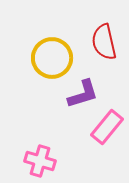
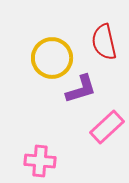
purple L-shape: moved 2 px left, 5 px up
pink rectangle: rotated 8 degrees clockwise
pink cross: rotated 12 degrees counterclockwise
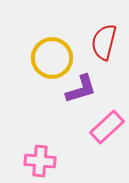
red semicircle: rotated 27 degrees clockwise
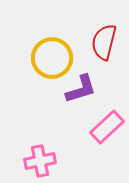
pink cross: rotated 16 degrees counterclockwise
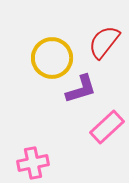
red semicircle: rotated 24 degrees clockwise
pink cross: moved 7 px left, 2 px down
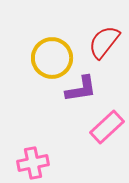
purple L-shape: rotated 8 degrees clockwise
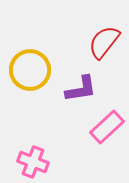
yellow circle: moved 22 px left, 12 px down
pink cross: moved 1 px up; rotated 32 degrees clockwise
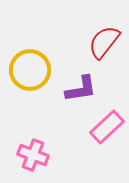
pink cross: moved 7 px up
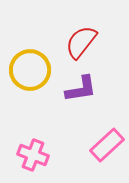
red semicircle: moved 23 px left
pink rectangle: moved 18 px down
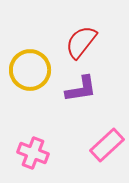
pink cross: moved 2 px up
